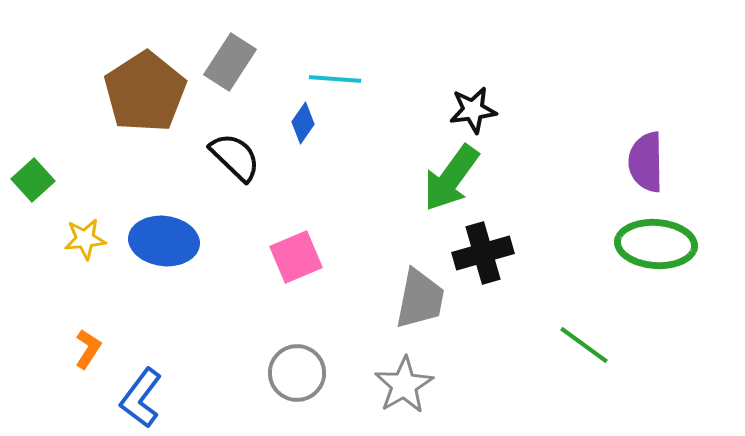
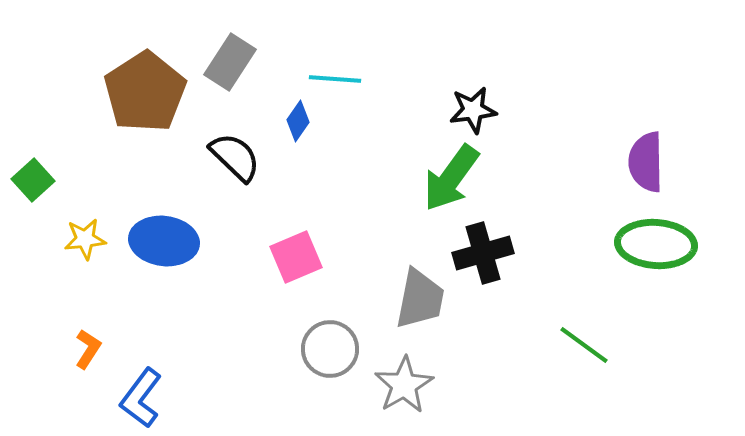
blue diamond: moved 5 px left, 2 px up
gray circle: moved 33 px right, 24 px up
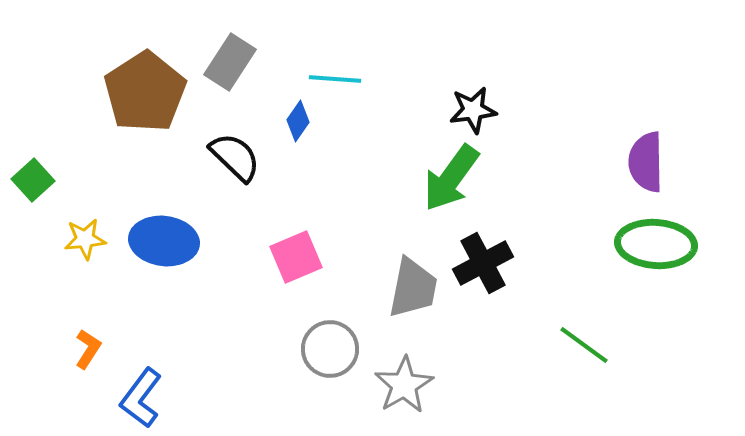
black cross: moved 10 px down; rotated 12 degrees counterclockwise
gray trapezoid: moved 7 px left, 11 px up
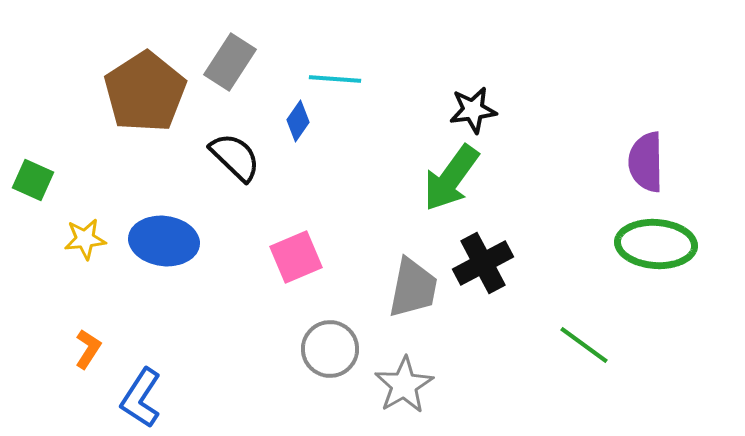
green square: rotated 24 degrees counterclockwise
blue L-shape: rotated 4 degrees counterclockwise
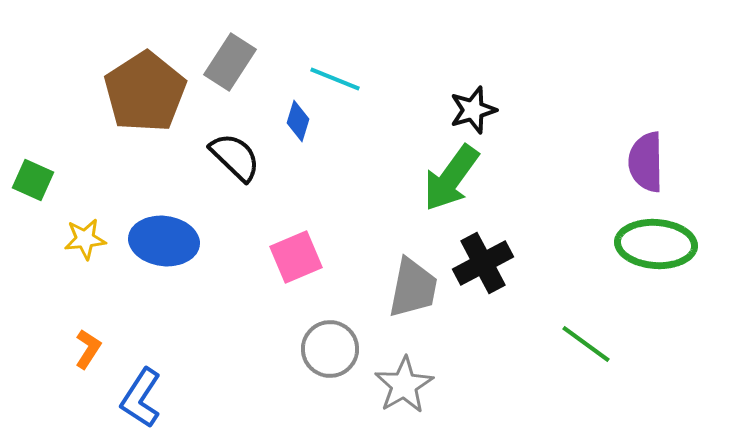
cyan line: rotated 18 degrees clockwise
black star: rotated 9 degrees counterclockwise
blue diamond: rotated 18 degrees counterclockwise
green line: moved 2 px right, 1 px up
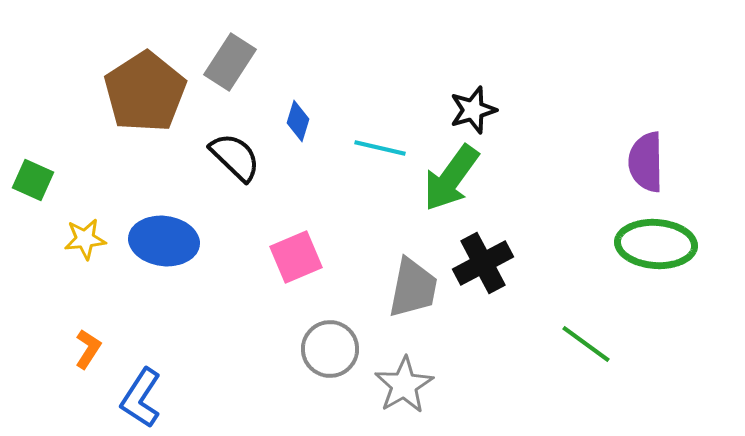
cyan line: moved 45 px right, 69 px down; rotated 9 degrees counterclockwise
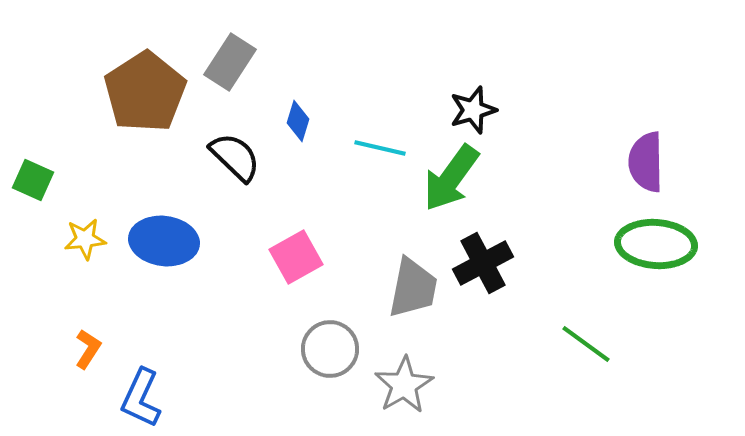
pink square: rotated 6 degrees counterclockwise
blue L-shape: rotated 8 degrees counterclockwise
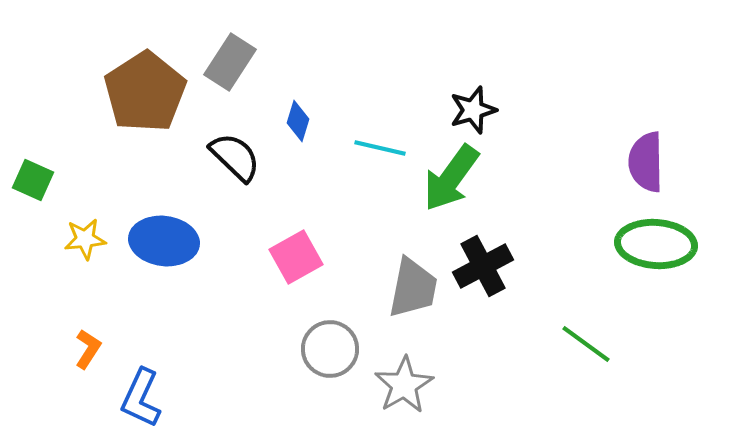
black cross: moved 3 px down
